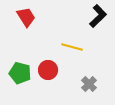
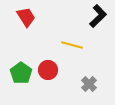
yellow line: moved 2 px up
green pentagon: moved 1 px right; rotated 20 degrees clockwise
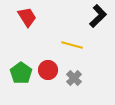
red trapezoid: moved 1 px right
gray cross: moved 15 px left, 6 px up
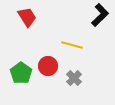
black L-shape: moved 2 px right, 1 px up
red circle: moved 4 px up
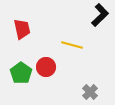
red trapezoid: moved 5 px left, 12 px down; rotated 20 degrees clockwise
red circle: moved 2 px left, 1 px down
gray cross: moved 16 px right, 14 px down
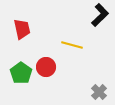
gray cross: moved 9 px right
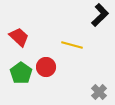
red trapezoid: moved 3 px left, 8 px down; rotated 35 degrees counterclockwise
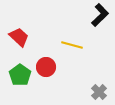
green pentagon: moved 1 px left, 2 px down
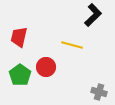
black L-shape: moved 7 px left
red trapezoid: rotated 120 degrees counterclockwise
gray cross: rotated 28 degrees counterclockwise
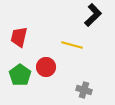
gray cross: moved 15 px left, 2 px up
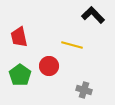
black L-shape: rotated 90 degrees counterclockwise
red trapezoid: rotated 25 degrees counterclockwise
red circle: moved 3 px right, 1 px up
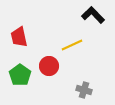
yellow line: rotated 40 degrees counterclockwise
